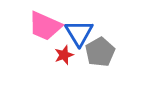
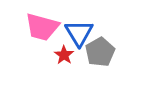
pink trapezoid: moved 3 px left, 1 px down; rotated 9 degrees counterclockwise
red star: rotated 18 degrees counterclockwise
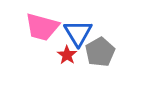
blue triangle: moved 1 px left
red star: moved 3 px right
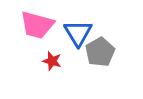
pink trapezoid: moved 5 px left, 2 px up
red star: moved 15 px left, 6 px down; rotated 18 degrees counterclockwise
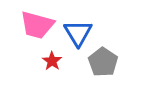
gray pentagon: moved 3 px right, 10 px down; rotated 8 degrees counterclockwise
red star: rotated 18 degrees clockwise
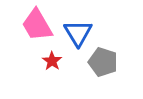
pink trapezoid: rotated 45 degrees clockwise
gray pentagon: rotated 16 degrees counterclockwise
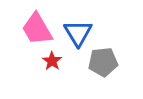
pink trapezoid: moved 4 px down
gray pentagon: rotated 24 degrees counterclockwise
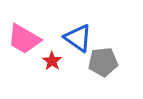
pink trapezoid: moved 13 px left, 10 px down; rotated 30 degrees counterclockwise
blue triangle: moved 5 px down; rotated 24 degrees counterclockwise
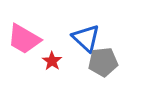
blue triangle: moved 8 px right; rotated 8 degrees clockwise
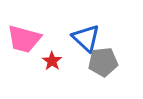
pink trapezoid: rotated 15 degrees counterclockwise
